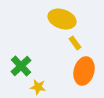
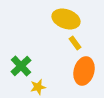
yellow ellipse: moved 4 px right
yellow star: rotated 21 degrees counterclockwise
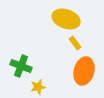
green cross: rotated 25 degrees counterclockwise
